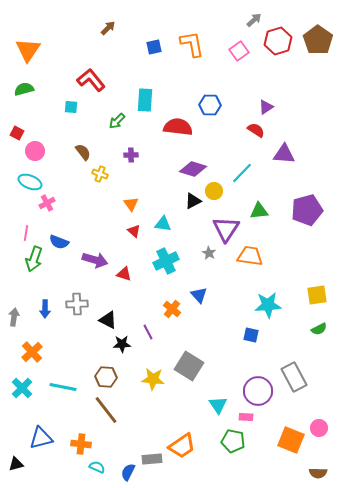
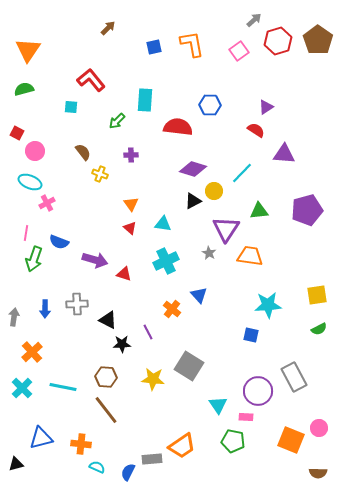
red triangle at (134, 231): moved 4 px left, 3 px up
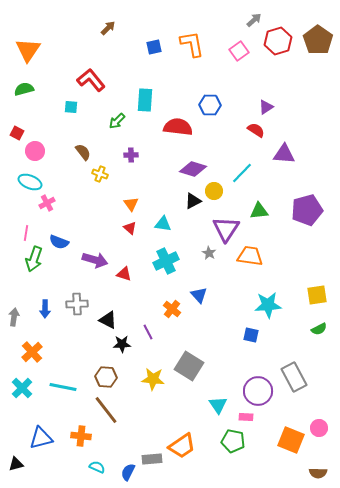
orange cross at (81, 444): moved 8 px up
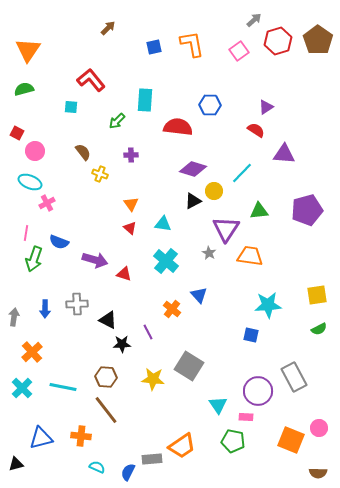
cyan cross at (166, 261): rotated 25 degrees counterclockwise
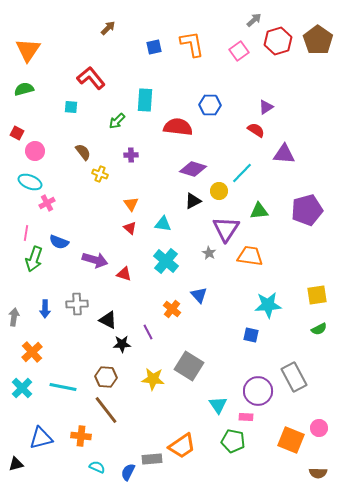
red L-shape at (91, 80): moved 2 px up
yellow circle at (214, 191): moved 5 px right
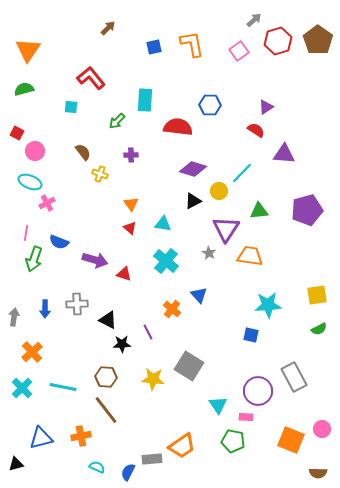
pink circle at (319, 428): moved 3 px right, 1 px down
orange cross at (81, 436): rotated 18 degrees counterclockwise
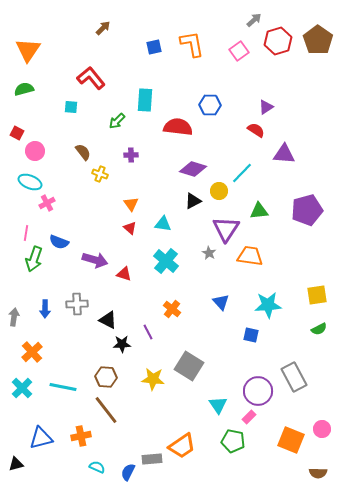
brown arrow at (108, 28): moved 5 px left
blue triangle at (199, 295): moved 22 px right, 7 px down
pink rectangle at (246, 417): moved 3 px right; rotated 48 degrees counterclockwise
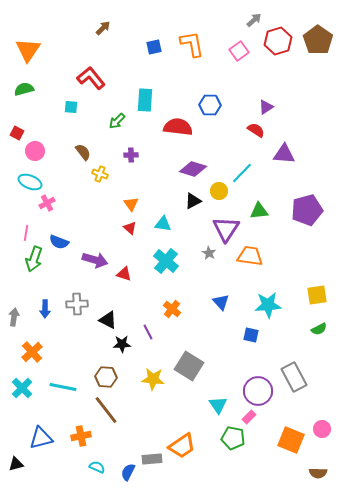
green pentagon at (233, 441): moved 3 px up
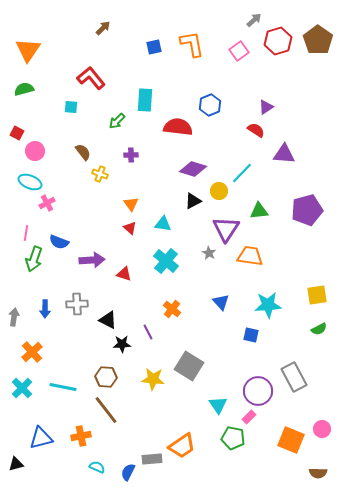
blue hexagon at (210, 105): rotated 25 degrees counterclockwise
purple arrow at (95, 260): moved 3 px left; rotated 20 degrees counterclockwise
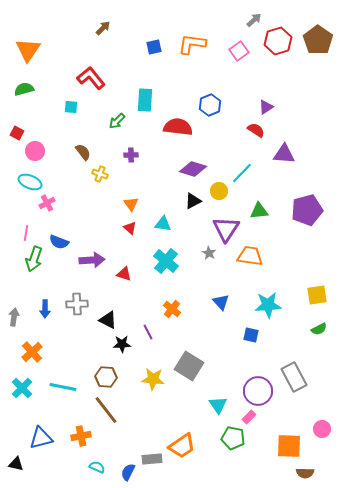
orange L-shape at (192, 44): rotated 72 degrees counterclockwise
orange square at (291, 440): moved 2 px left, 6 px down; rotated 20 degrees counterclockwise
black triangle at (16, 464): rotated 28 degrees clockwise
brown semicircle at (318, 473): moved 13 px left
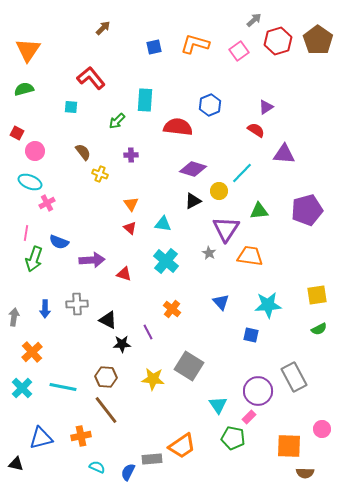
orange L-shape at (192, 44): moved 3 px right; rotated 8 degrees clockwise
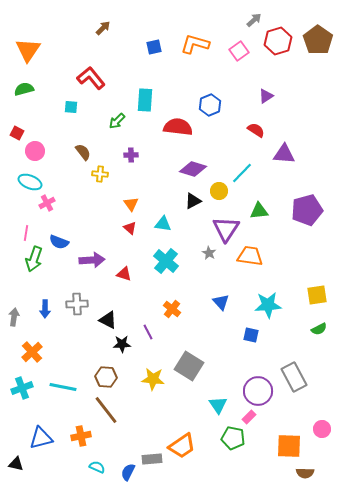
purple triangle at (266, 107): moved 11 px up
yellow cross at (100, 174): rotated 14 degrees counterclockwise
cyan cross at (22, 388): rotated 25 degrees clockwise
